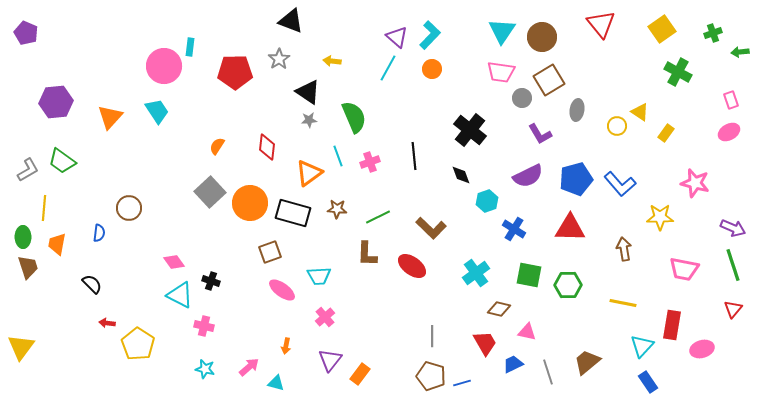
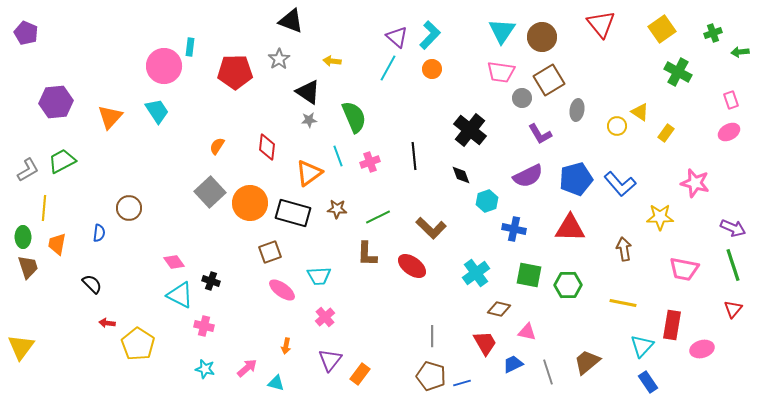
green trapezoid at (62, 161): rotated 116 degrees clockwise
blue cross at (514, 229): rotated 20 degrees counterclockwise
pink arrow at (249, 367): moved 2 px left, 1 px down
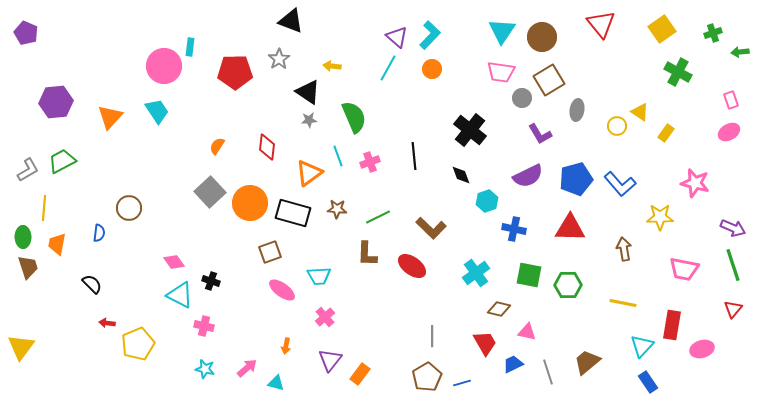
yellow arrow at (332, 61): moved 5 px down
yellow pentagon at (138, 344): rotated 16 degrees clockwise
brown pentagon at (431, 376): moved 4 px left, 1 px down; rotated 24 degrees clockwise
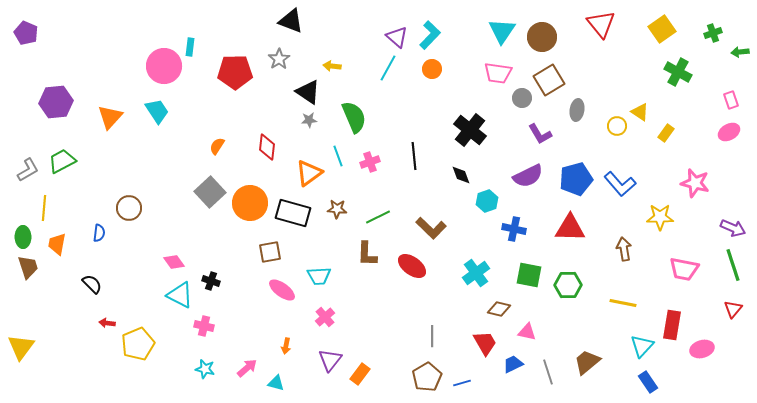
pink trapezoid at (501, 72): moved 3 px left, 1 px down
brown square at (270, 252): rotated 10 degrees clockwise
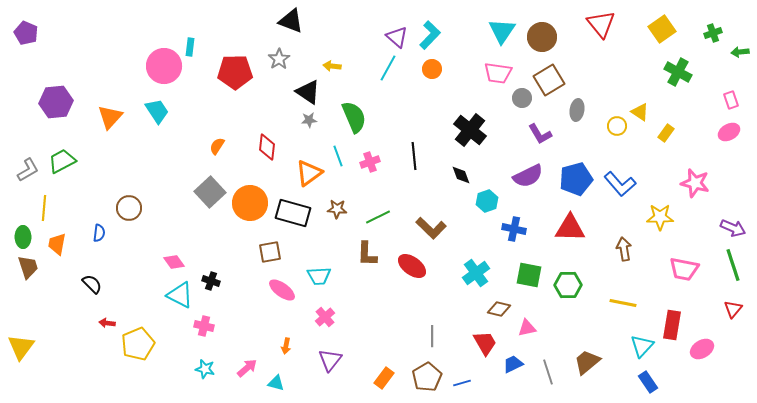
pink triangle at (527, 332): moved 4 px up; rotated 24 degrees counterclockwise
pink ellipse at (702, 349): rotated 15 degrees counterclockwise
orange rectangle at (360, 374): moved 24 px right, 4 px down
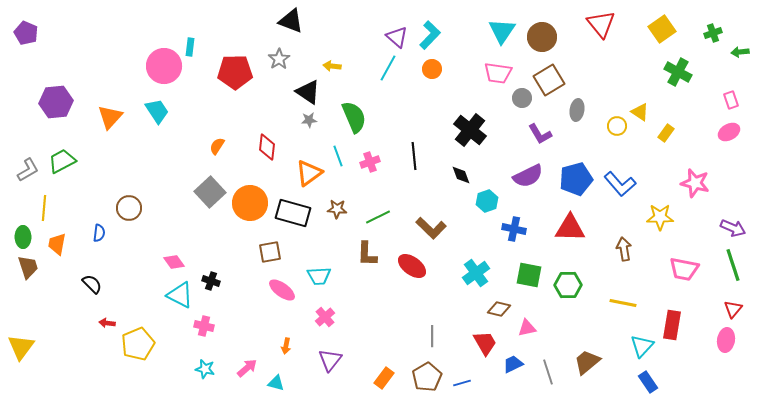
pink ellipse at (702, 349): moved 24 px right, 9 px up; rotated 50 degrees counterclockwise
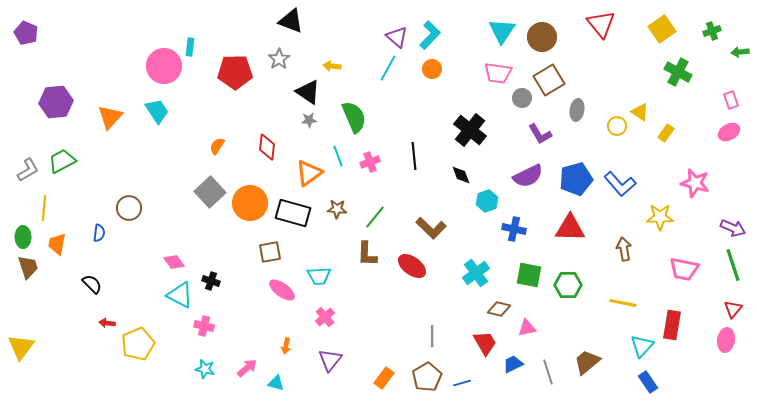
green cross at (713, 33): moved 1 px left, 2 px up
green line at (378, 217): moved 3 px left; rotated 25 degrees counterclockwise
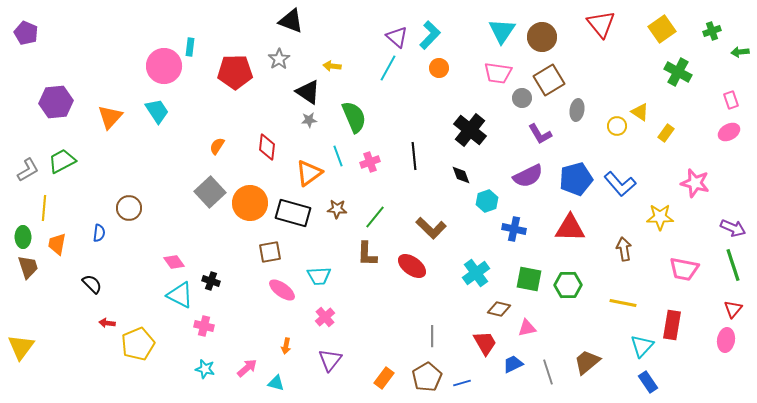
orange circle at (432, 69): moved 7 px right, 1 px up
green square at (529, 275): moved 4 px down
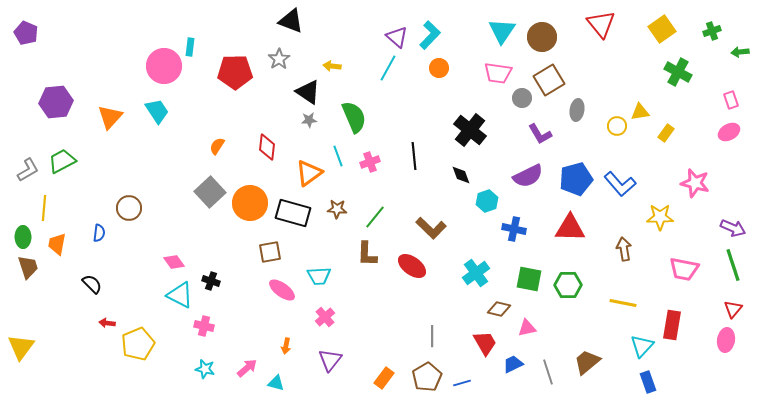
yellow triangle at (640, 112): rotated 42 degrees counterclockwise
blue rectangle at (648, 382): rotated 15 degrees clockwise
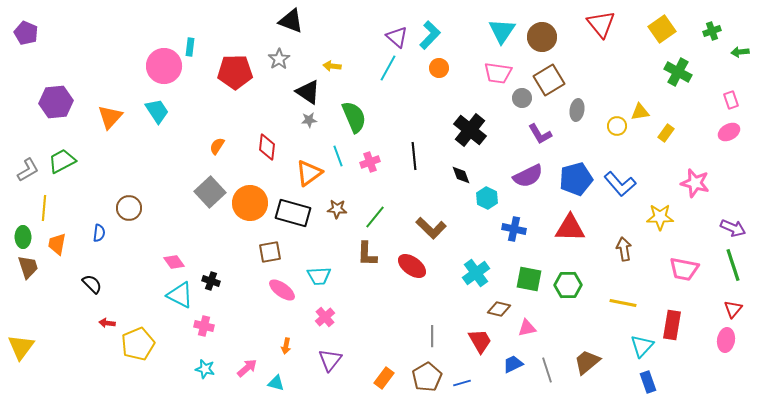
cyan hexagon at (487, 201): moved 3 px up; rotated 15 degrees counterclockwise
red trapezoid at (485, 343): moved 5 px left, 2 px up
gray line at (548, 372): moved 1 px left, 2 px up
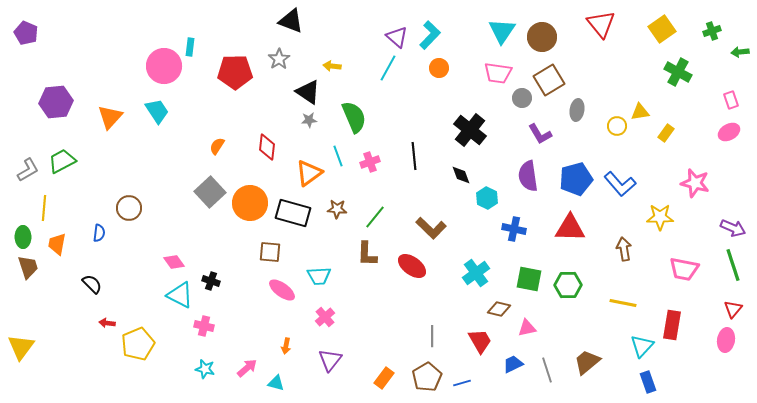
purple semicircle at (528, 176): rotated 108 degrees clockwise
brown square at (270, 252): rotated 15 degrees clockwise
